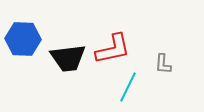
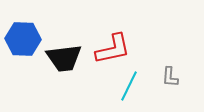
black trapezoid: moved 4 px left
gray L-shape: moved 7 px right, 13 px down
cyan line: moved 1 px right, 1 px up
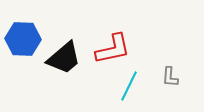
black trapezoid: rotated 33 degrees counterclockwise
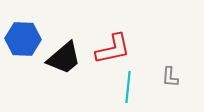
cyan line: moved 1 px left, 1 px down; rotated 20 degrees counterclockwise
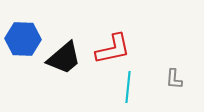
gray L-shape: moved 4 px right, 2 px down
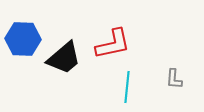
red L-shape: moved 5 px up
cyan line: moved 1 px left
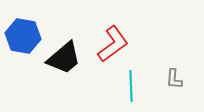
blue hexagon: moved 3 px up; rotated 8 degrees clockwise
red L-shape: rotated 24 degrees counterclockwise
cyan line: moved 4 px right, 1 px up; rotated 8 degrees counterclockwise
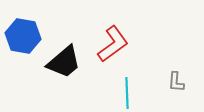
black trapezoid: moved 4 px down
gray L-shape: moved 2 px right, 3 px down
cyan line: moved 4 px left, 7 px down
